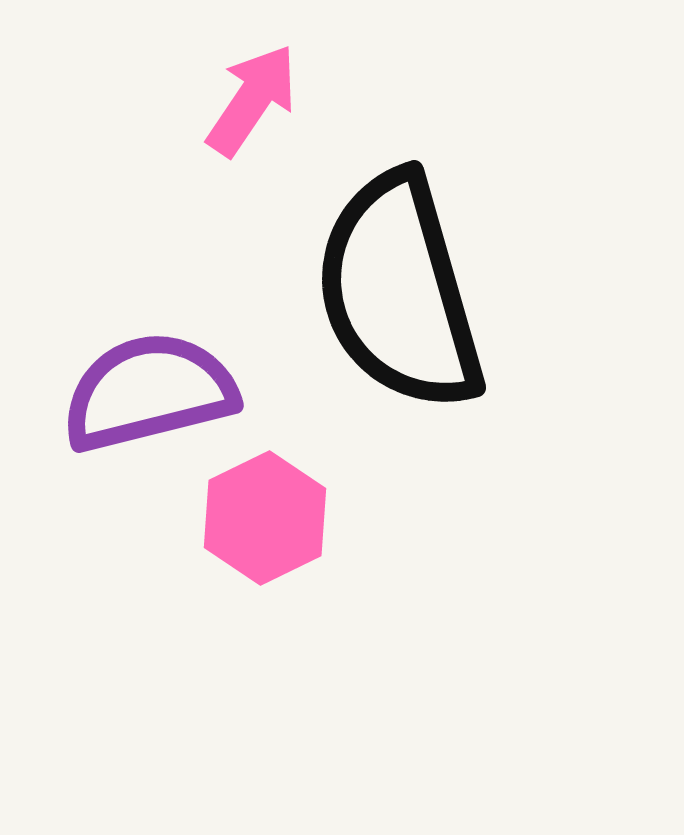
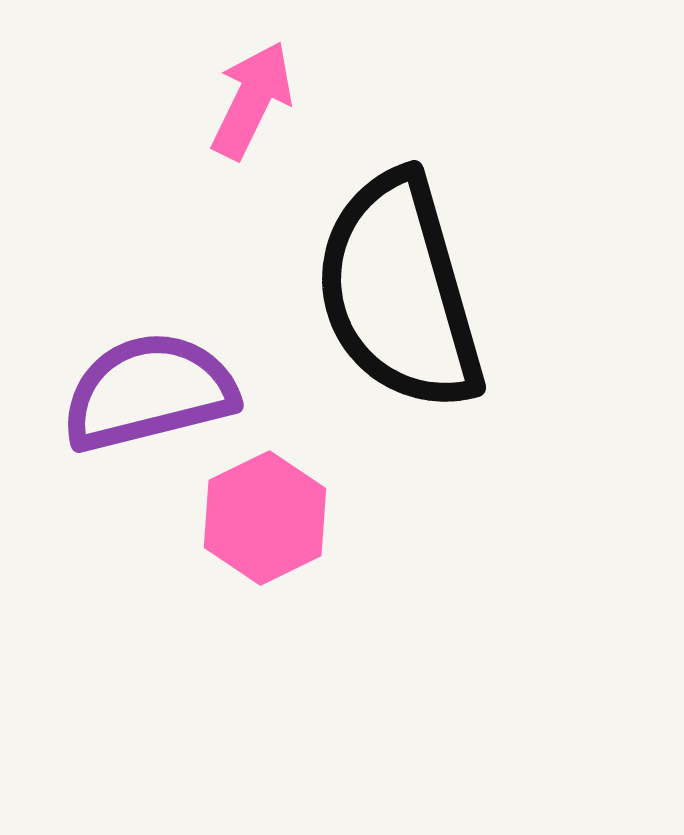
pink arrow: rotated 8 degrees counterclockwise
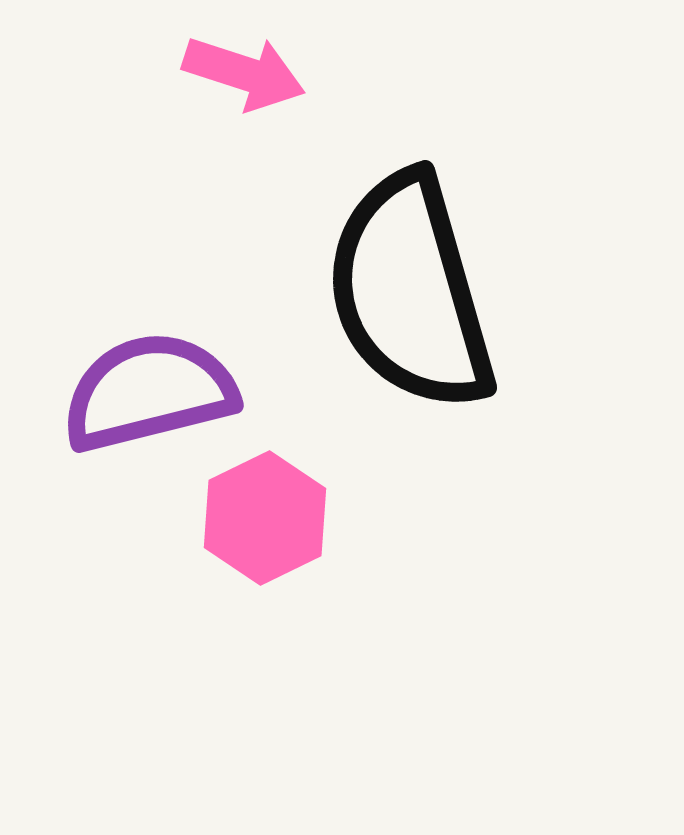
pink arrow: moved 8 px left, 27 px up; rotated 82 degrees clockwise
black semicircle: moved 11 px right
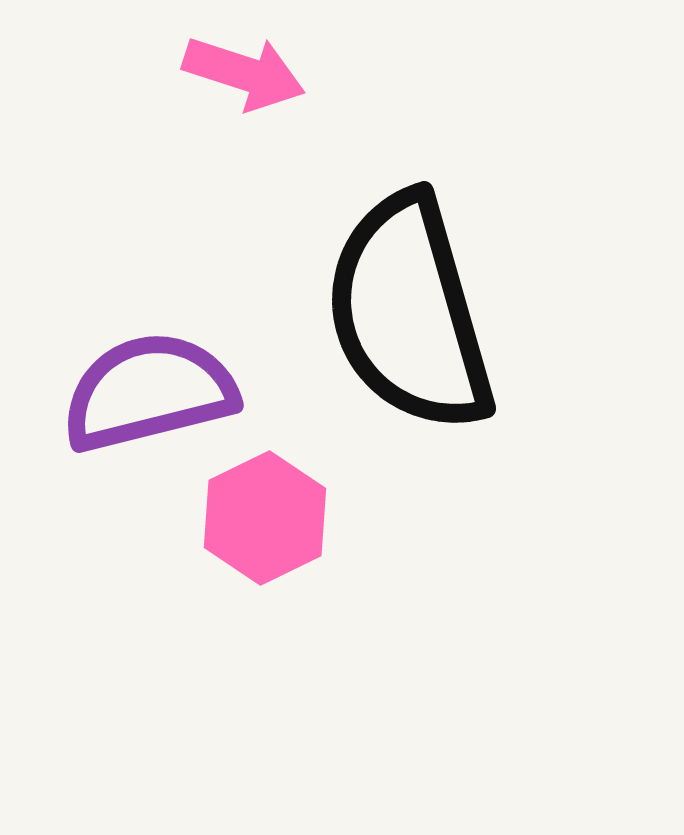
black semicircle: moved 1 px left, 21 px down
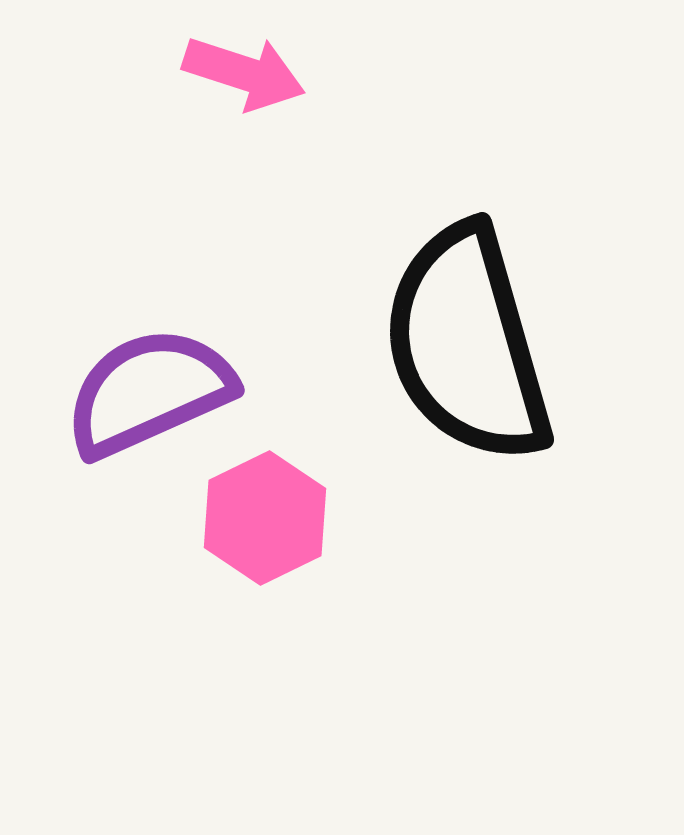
black semicircle: moved 58 px right, 31 px down
purple semicircle: rotated 10 degrees counterclockwise
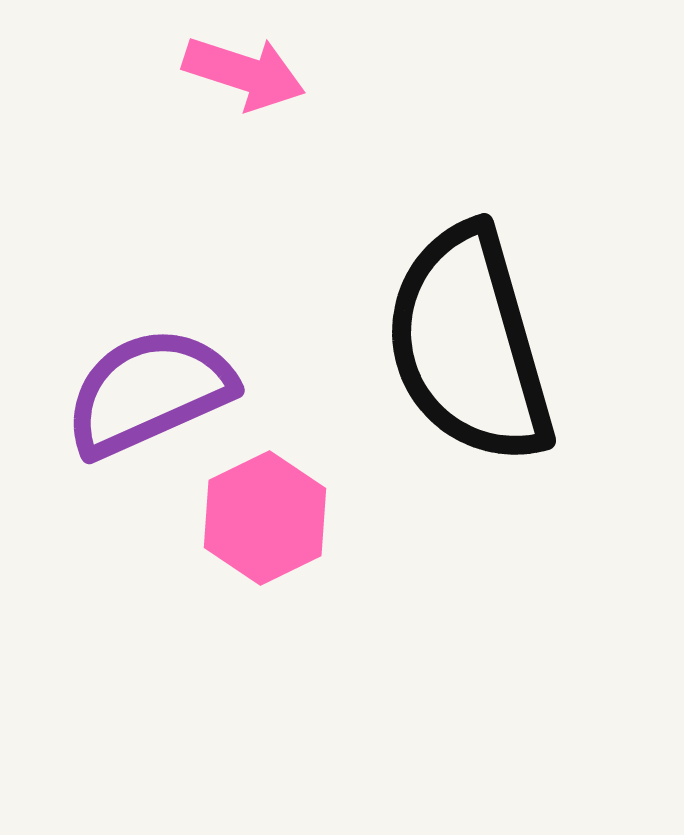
black semicircle: moved 2 px right, 1 px down
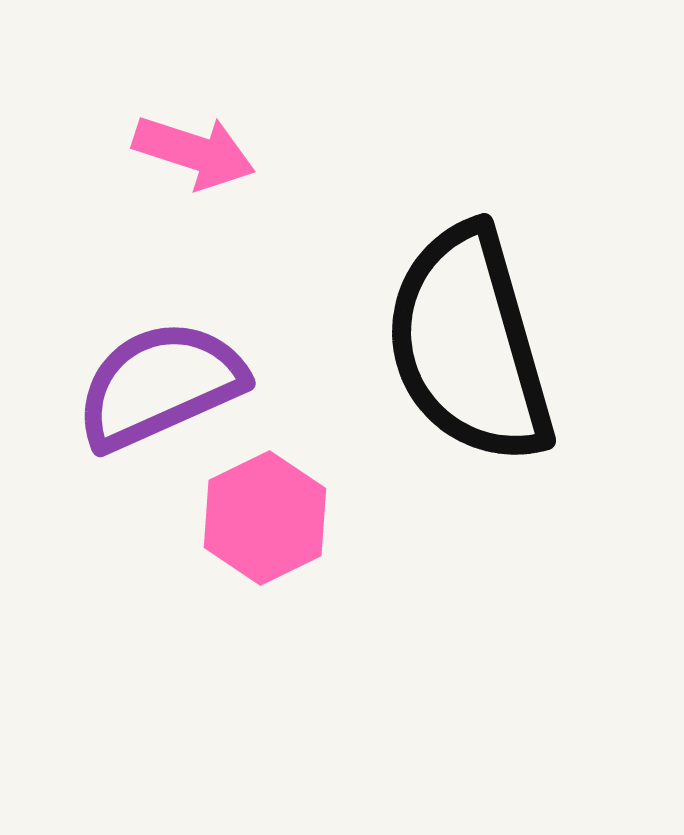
pink arrow: moved 50 px left, 79 px down
purple semicircle: moved 11 px right, 7 px up
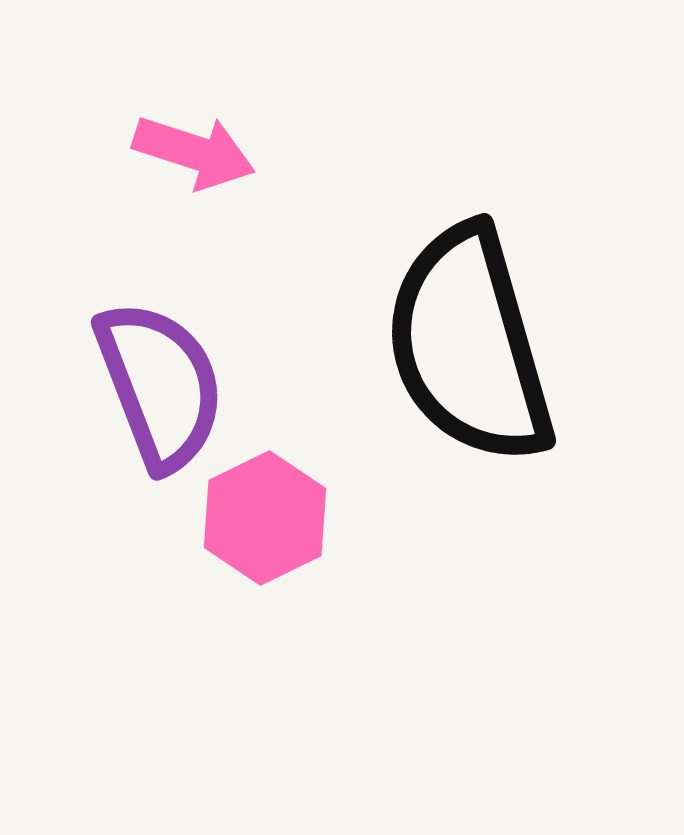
purple semicircle: rotated 93 degrees clockwise
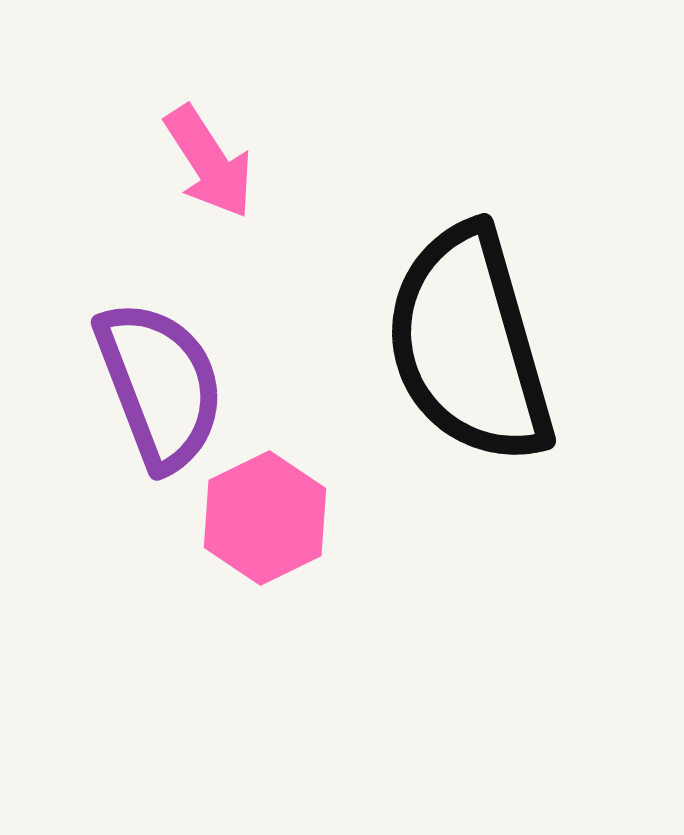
pink arrow: moved 15 px right, 10 px down; rotated 39 degrees clockwise
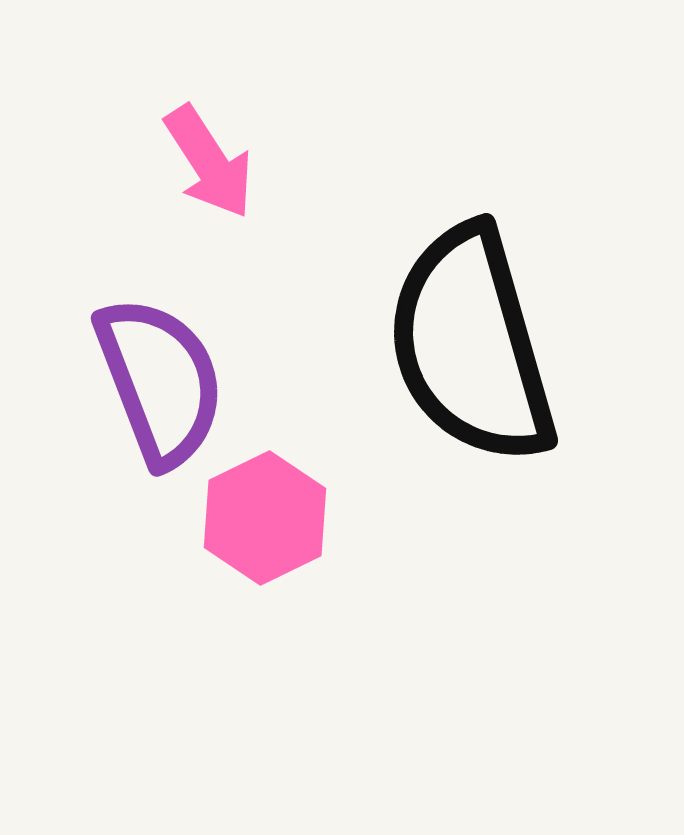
black semicircle: moved 2 px right
purple semicircle: moved 4 px up
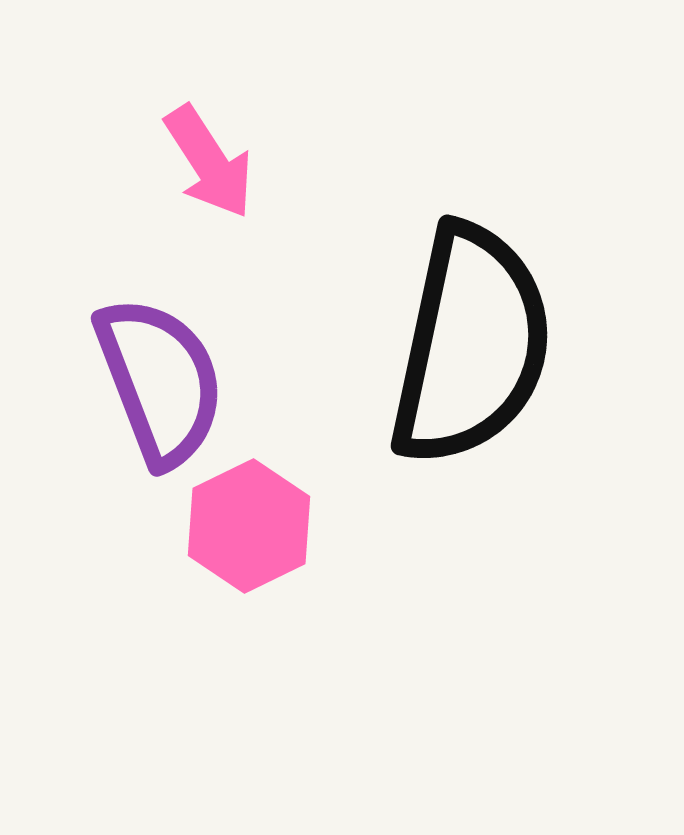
black semicircle: rotated 152 degrees counterclockwise
pink hexagon: moved 16 px left, 8 px down
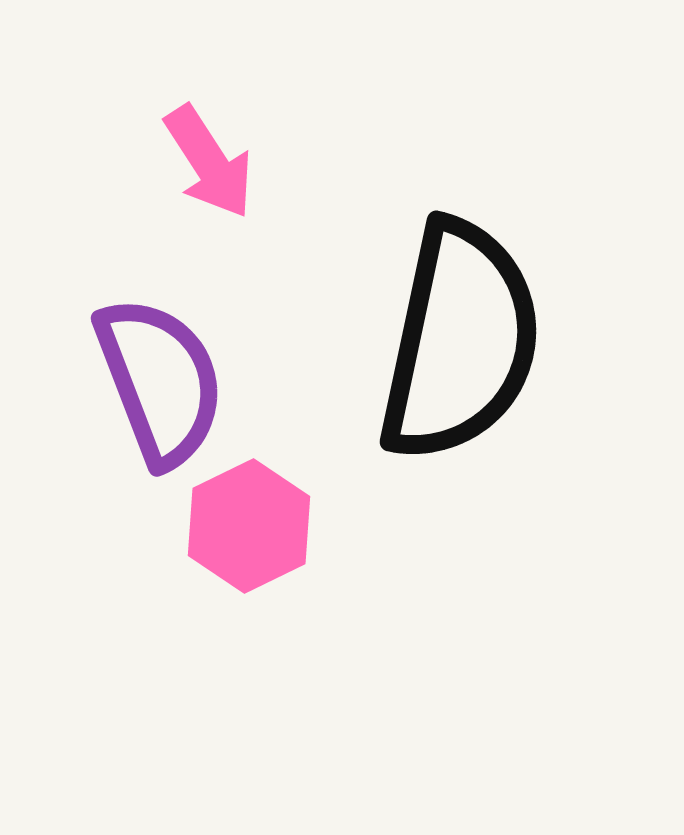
black semicircle: moved 11 px left, 4 px up
